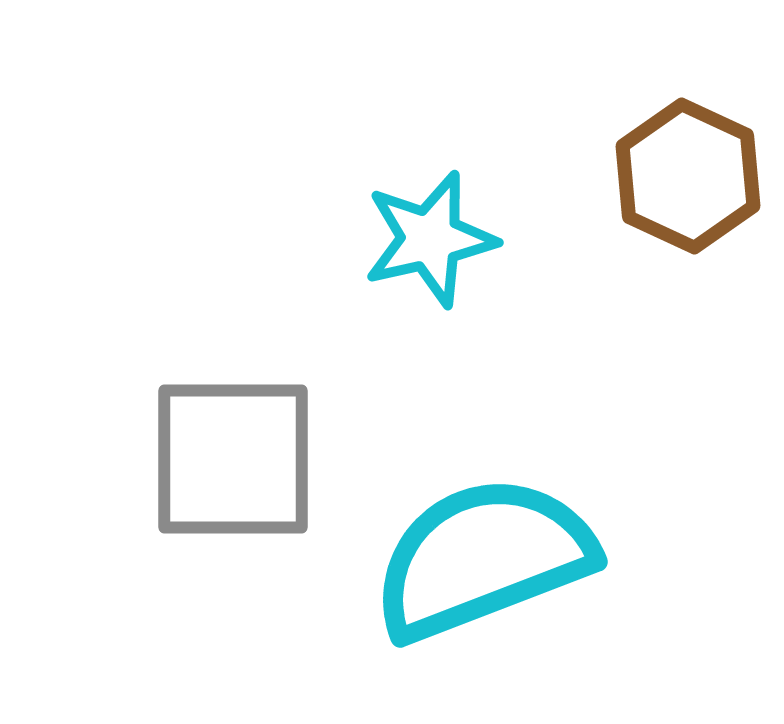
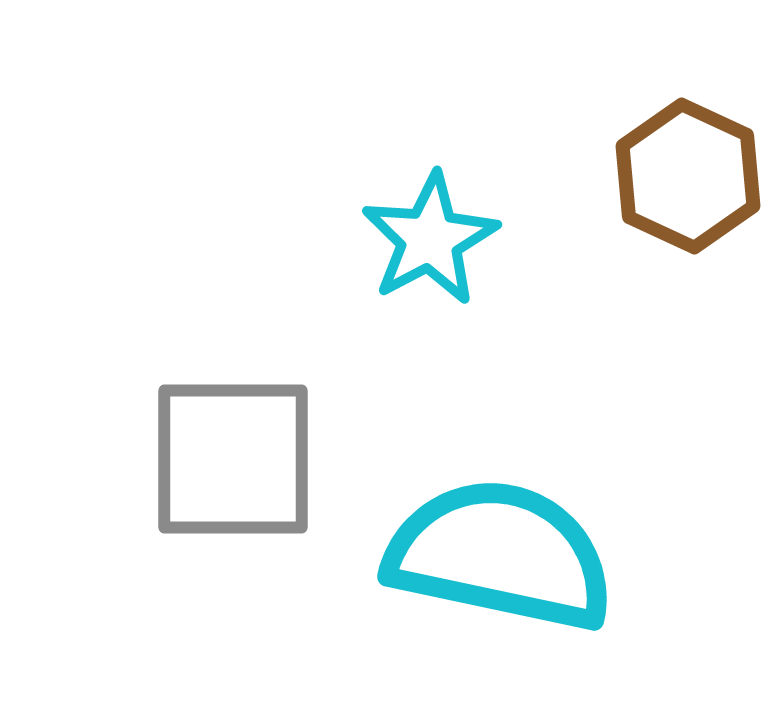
cyan star: rotated 15 degrees counterclockwise
cyan semicircle: moved 17 px right, 3 px up; rotated 33 degrees clockwise
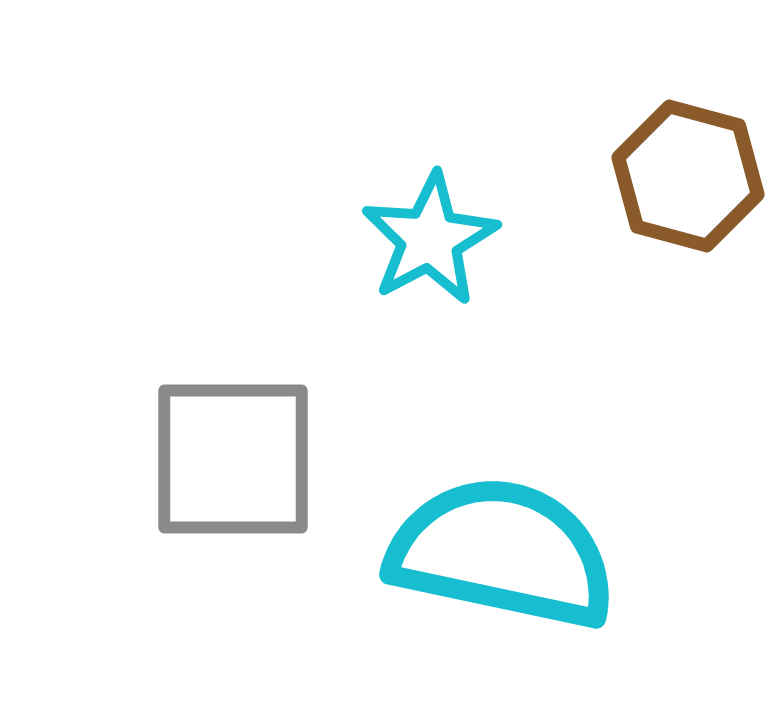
brown hexagon: rotated 10 degrees counterclockwise
cyan semicircle: moved 2 px right, 2 px up
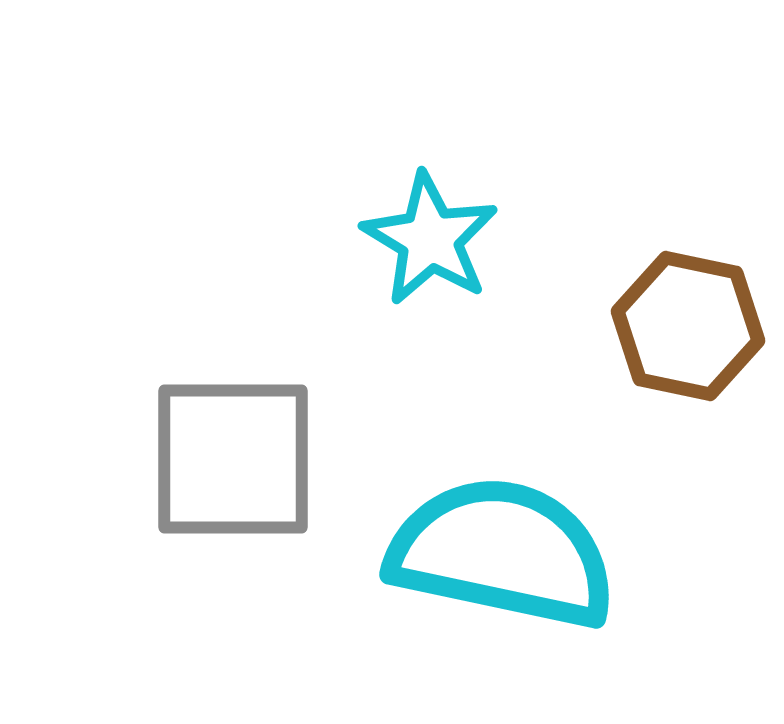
brown hexagon: moved 150 px down; rotated 3 degrees counterclockwise
cyan star: rotated 13 degrees counterclockwise
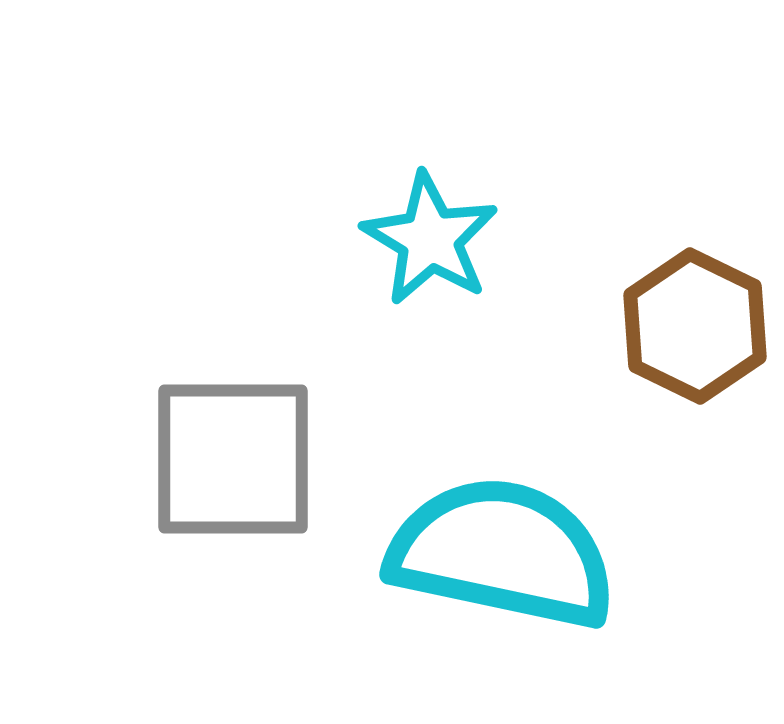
brown hexagon: moved 7 px right; rotated 14 degrees clockwise
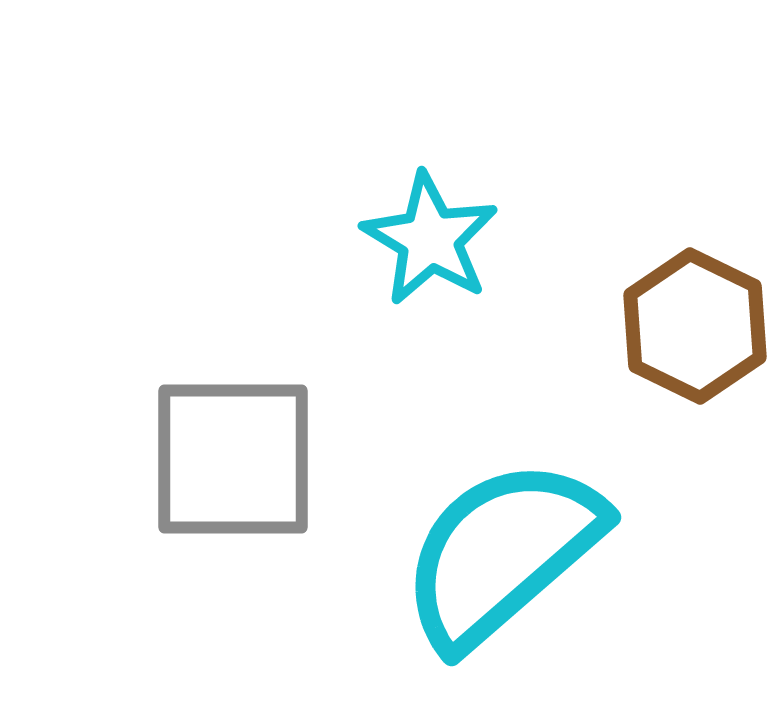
cyan semicircle: rotated 53 degrees counterclockwise
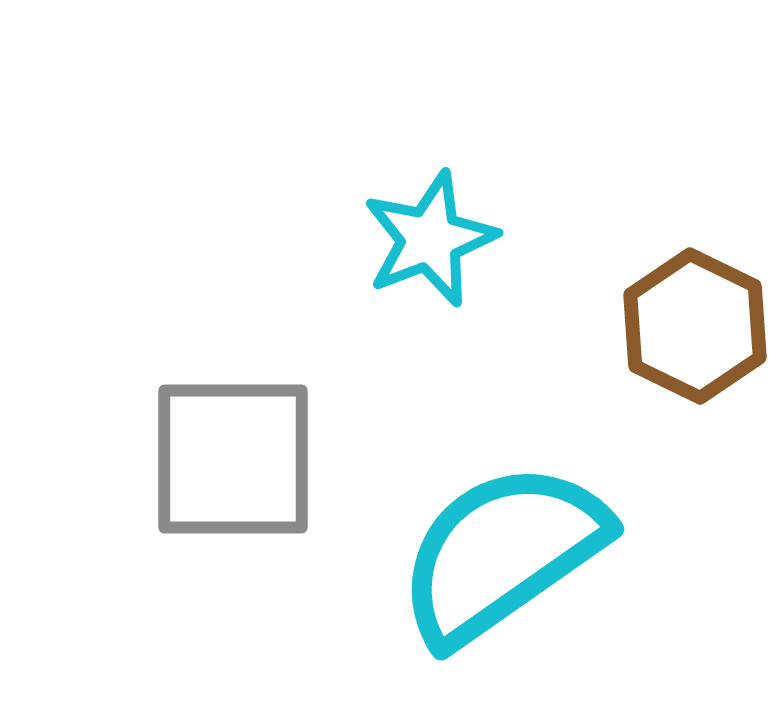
cyan star: rotated 20 degrees clockwise
cyan semicircle: rotated 6 degrees clockwise
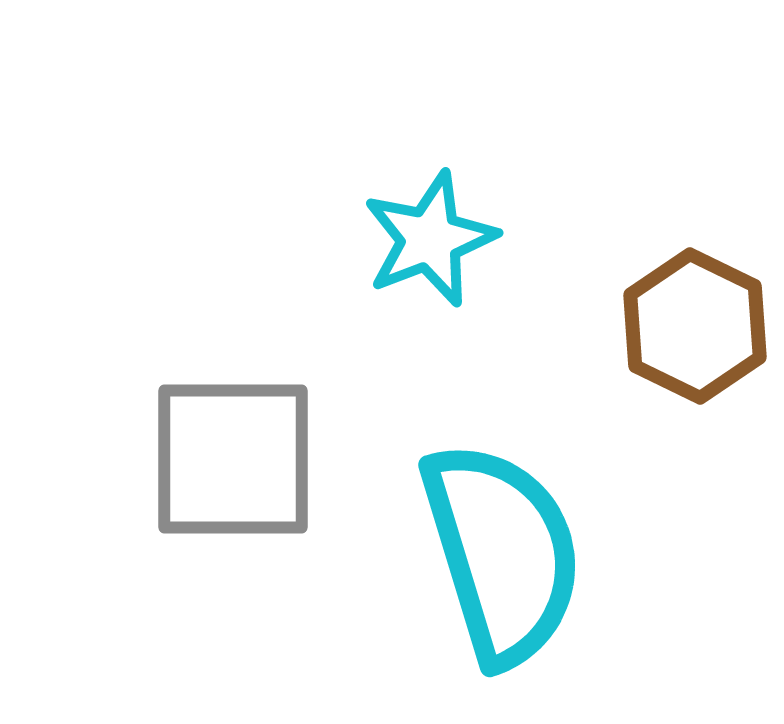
cyan semicircle: rotated 108 degrees clockwise
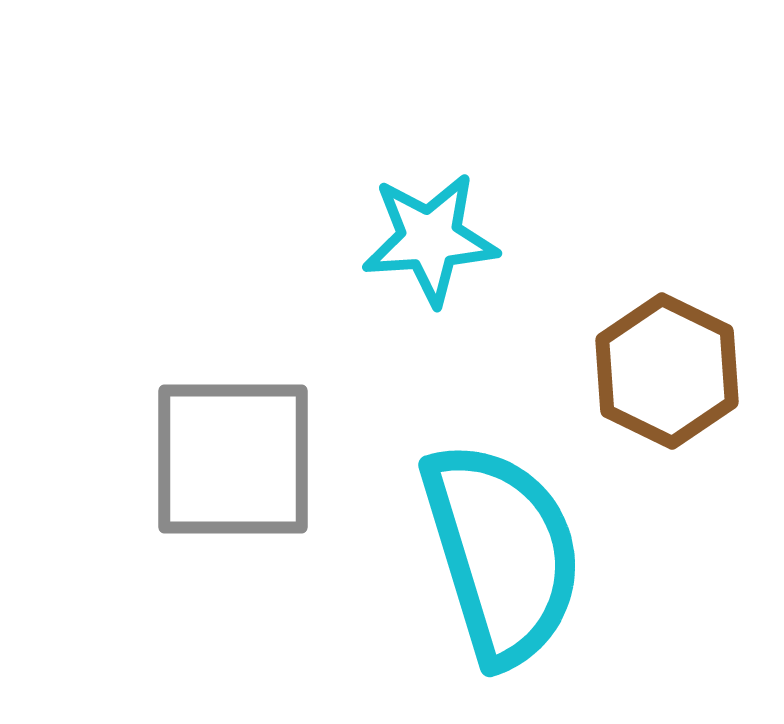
cyan star: rotated 17 degrees clockwise
brown hexagon: moved 28 px left, 45 px down
